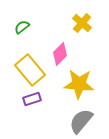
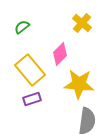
gray semicircle: moved 6 px right; rotated 148 degrees clockwise
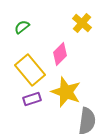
yellow star: moved 13 px left, 8 px down; rotated 16 degrees clockwise
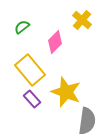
yellow cross: moved 3 px up
pink diamond: moved 5 px left, 12 px up
purple rectangle: rotated 66 degrees clockwise
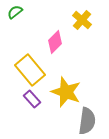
green semicircle: moved 7 px left, 15 px up
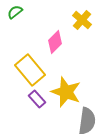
purple rectangle: moved 5 px right
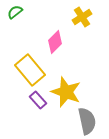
yellow cross: moved 3 px up; rotated 18 degrees clockwise
purple rectangle: moved 1 px right, 1 px down
gray semicircle: rotated 20 degrees counterclockwise
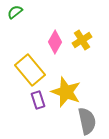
yellow cross: moved 23 px down
pink diamond: rotated 15 degrees counterclockwise
purple rectangle: rotated 24 degrees clockwise
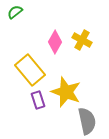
yellow cross: rotated 30 degrees counterclockwise
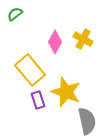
green semicircle: moved 2 px down
yellow cross: moved 1 px right, 1 px up
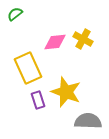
pink diamond: rotated 55 degrees clockwise
yellow rectangle: moved 2 px left, 2 px up; rotated 16 degrees clockwise
gray semicircle: moved 1 px right; rotated 76 degrees counterclockwise
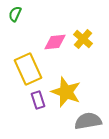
green semicircle: rotated 28 degrees counterclockwise
yellow cross: rotated 12 degrees clockwise
yellow rectangle: moved 1 px down
gray semicircle: rotated 12 degrees counterclockwise
